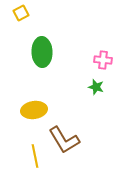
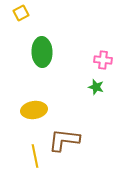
brown L-shape: rotated 128 degrees clockwise
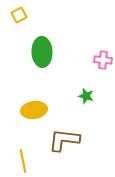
yellow square: moved 2 px left, 2 px down
green star: moved 10 px left, 9 px down
yellow line: moved 12 px left, 5 px down
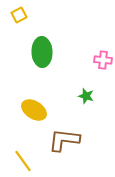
yellow ellipse: rotated 40 degrees clockwise
yellow line: rotated 25 degrees counterclockwise
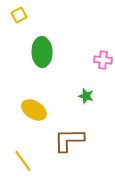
brown L-shape: moved 5 px right; rotated 8 degrees counterclockwise
